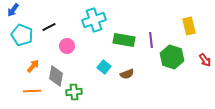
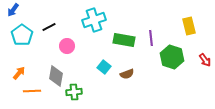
cyan pentagon: rotated 15 degrees clockwise
purple line: moved 2 px up
orange arrow: moved 14 px left, 7 px down
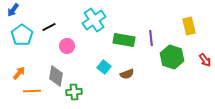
cyan cross: rotated 15 degrees counterclockwise
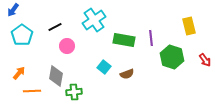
black line: moved 6 px right
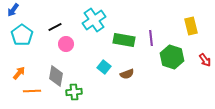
yellow rectangle: moved 2 px right
pink circle: moved 1 px left, 2 px up
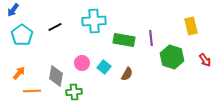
cyan cross: moved 1 px down; rotated 30 degrees clockwise
pink circle: moved 16 px right, 19 px down
brown semicircle: rotated 40 degrees counterclockwise
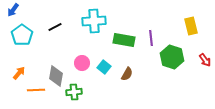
orange line: moved 4 px right, 1 px up
